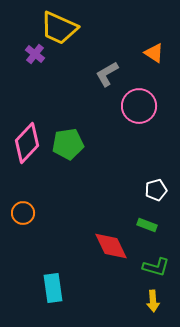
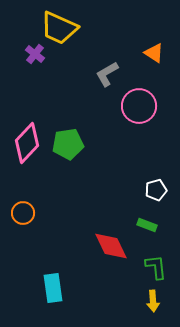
green L-shape: rotated 112 degrees counterclockwise
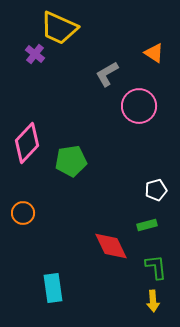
green pentagon: moved 3 px right, 17 px down
green rectangle: rotated 36 degrees counterclockwise
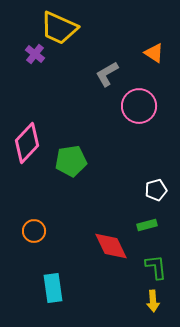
orange circle: moved 11 px right, 18 px down
